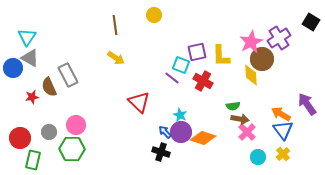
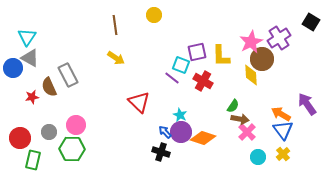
green semicircle: rotated 48 degrees counterclockwise
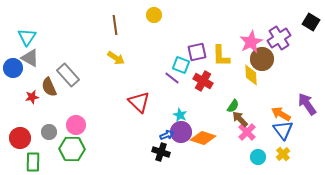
gray rectangle: rotated 15 degrees counterclockwise
brown arrow: rotated 144 degrees counterclockwise
blue arrow: moved 2 px right, 3 px down; rotated 112 degrees clockwise
green rectangle: moved 2 px down; rotated 12 degrees counterclockwise
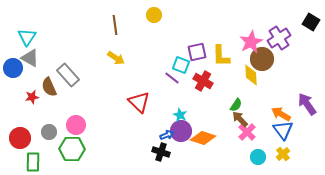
green semicircle: moved 3 px right, 1 px up
purple circle: moved 1 px up
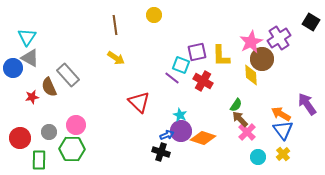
green rectangle: moved 6 px right, 2 px up
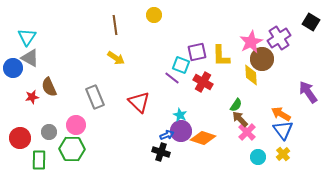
gray rectangle: moved 27 px right, 22 px down; rotated 20 degrees clockwise
red cross: moved 1 px down
purple arrow: moved 1 px right, 12 px up
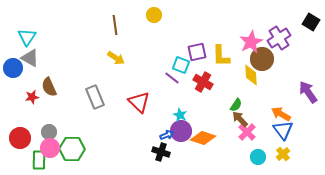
pink circle: moved 26 px left, 23 px down
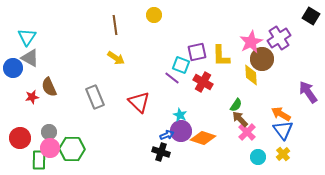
black square: moved 6 px up
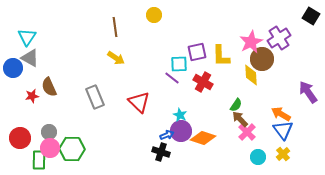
brown line: moved 2 px down
cyan square: moved 2 px left, 1 px up; rotated 24 degrees counterclockwise
red star: moved 1 px up
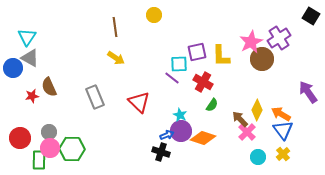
yellow diamond: moved 6 px right, 35 px down; rotated 30 degrees clockwise
green semicircle: moved 24 px left
